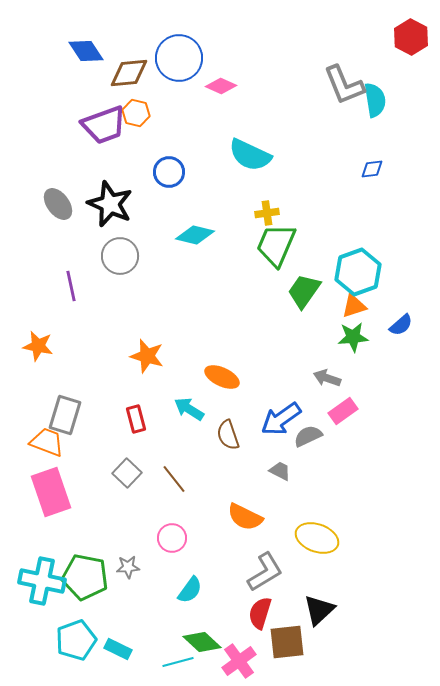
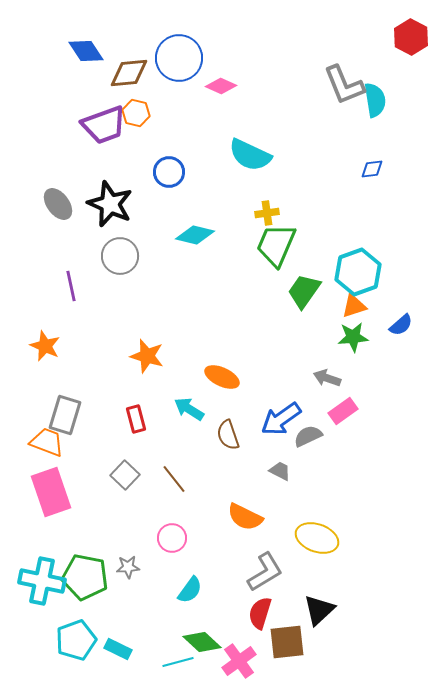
orange star at (38, 346): moved 7 px right; rotated 12 degrees clockwise
gray square at (127, 473): moved 2 px left, 2 px down
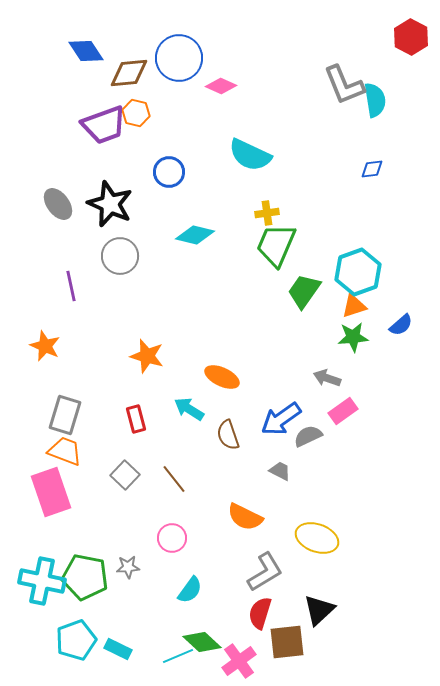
orange trapezoid at (47, 442): moved 18 px right, 9 px down
cyan line at (178, 662): moved 6 px up; rotated 8 degrees counterclockwise
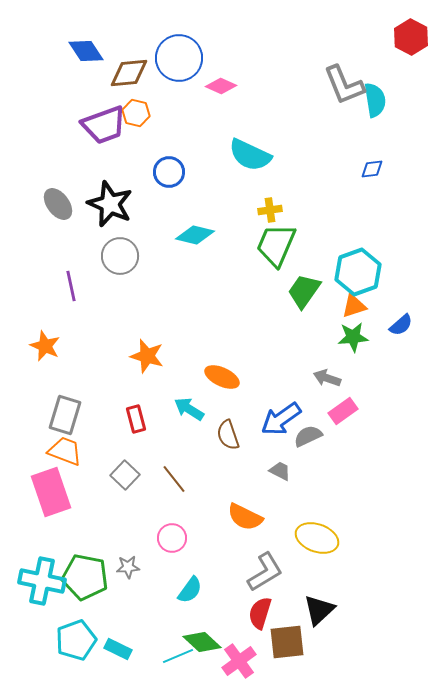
yellow cross at (267, 213): moved 3 px right, 3 px up
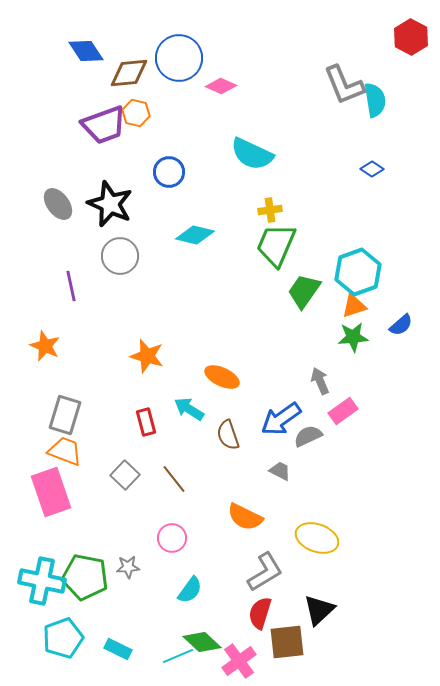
cyan semicircle at (250, 155): moved 2 px right, 1 px up
blue diamond at (372, 169): rotated 40 degrees clockwise
gray arrow at (327, 378): moved 7 px left, 3 px down; rotated 48 degrees clockwise
red rectangle at (136, 419): moved 10 px right, 3 px down
cyan pentagon at (76, 640): moved 13 px left, 2 px up
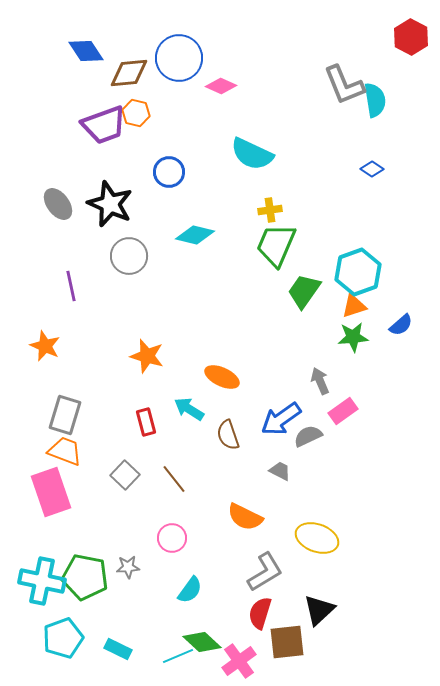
gray circle at (120, 256): moved 9 px right
